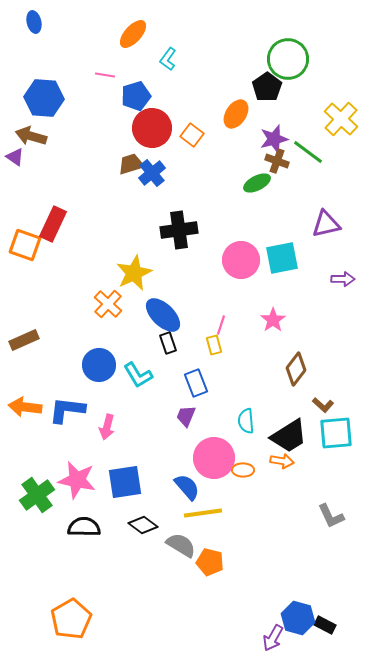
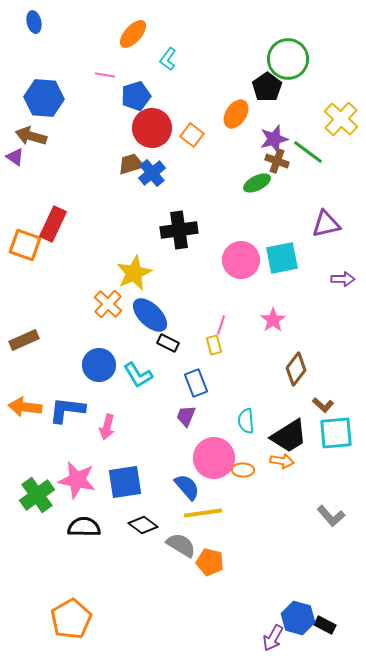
blue ellipse at (163, 315): moved 13 px left
black rectangle at (168, 343): rotated 45 degrees counterclockwise
gray L-shape at (331, 516): rotated 16 degrees counterclockwise
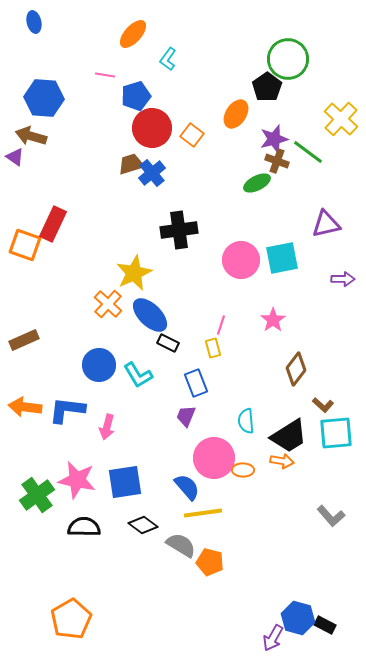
yellow rectangle at (214, 345): moved 1 px left, 3 px down
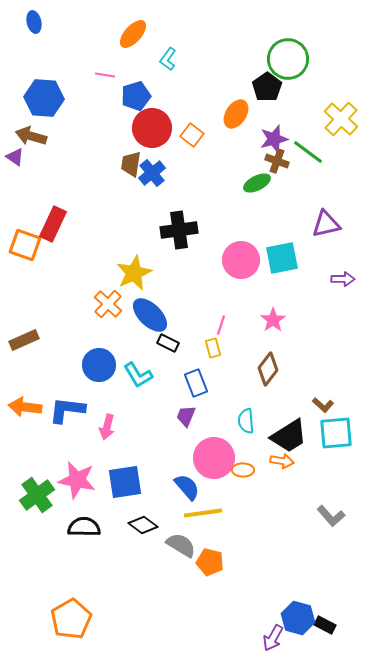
brown trapezoid at (131, 164): rotated 64 degrees counterclockwise
brown diamond at (296, 369): moved 28 px left
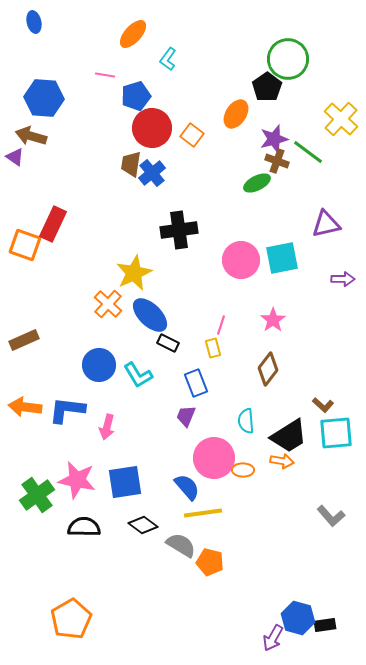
black rectangle at (325, 625): rotated 35 degrees counterclockwise
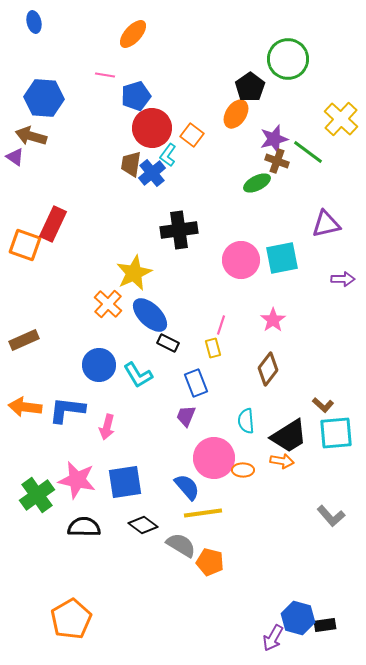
cyan L-shape at (168, 59): moved 96 px down
black pentagon at (267, 87): moved 17 px left
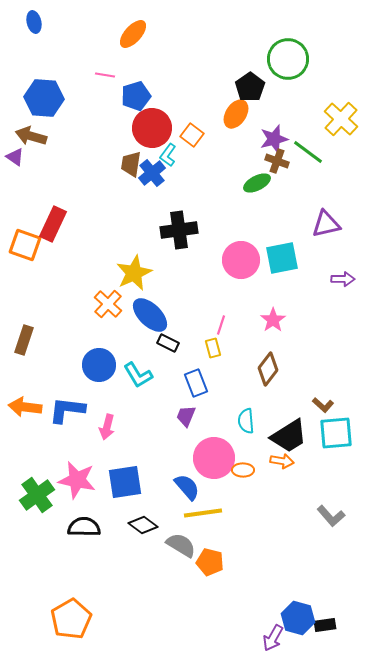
brown rectangle at (24, 340): rotated 48 degrees counterclockwise
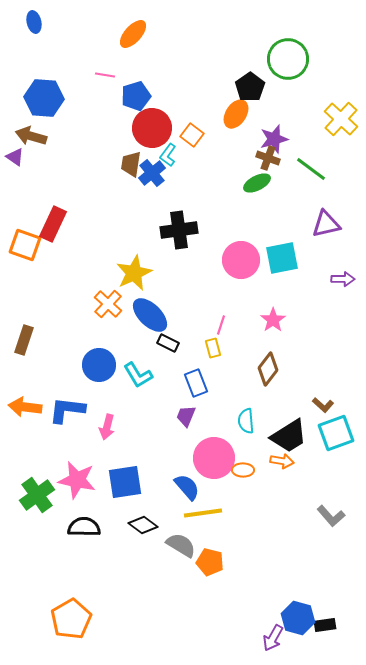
green line at (308, 152): moved 3 px right, 17 px down
brown cross at (277, 161): moved 9 px left, 3 px up
cyan square at (336, 433): rotated 15 degrees counterclockwise
